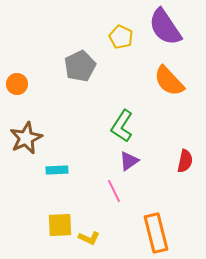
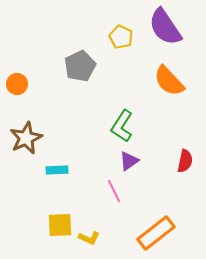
orange rectangle: rotated 66 degrees clockwise
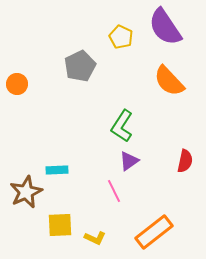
brown star: moved 54 px down
orange rectangle: moved 2 px left, 1 px up
yellow L-shape: moved 6 px right
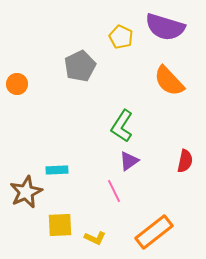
purple semicircle: rotated 39 degrees counterclockwise
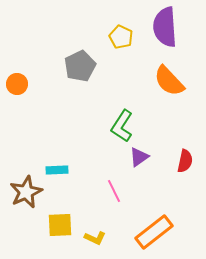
purple semicircle: rotated 69 degrees clockwise
purple triangle: moved 10 px right, 4 px up
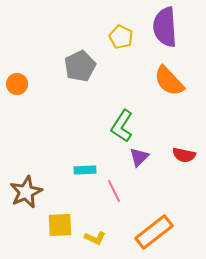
purple triangle: rotated 10 degrees counterclockwise
red semicircle: moved 1 px left, 6 px up; rotated 90 degrees clockwise
cyan rectangle: moved 28 px right
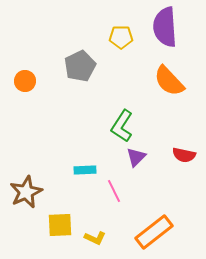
yellow pentagon: rotated 25 degrees counterclockwise
orange circle: moved 8 px right, 3 px up
purple triangle: moved 3 px left
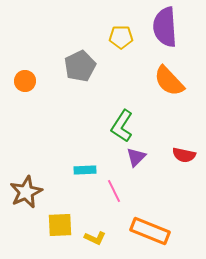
orange rectangle: moved 4 px left, 1 px up; rotated 60 degrees clockwise
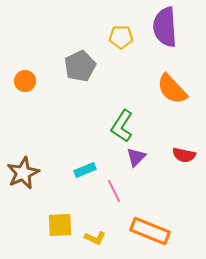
orange semicircle: moved 3 px right, 8 px down
cyan rectangle: rotated 20 degrees counterclockwise
brown star: moved 3 px left, 19 px up
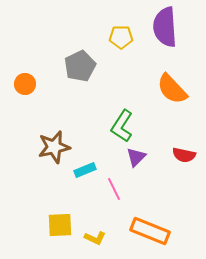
orange circle: moved 3 px down
brown star: moved 31 px right, 26 px up; rotated 12 degrees clockwise
pink line: moved 2 px up
